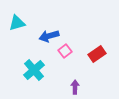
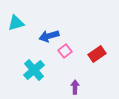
cyan triangle: moved 1 px left
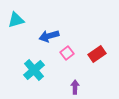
cyan triangle: moved 3 px up
pink square: moved 2 px right, 2 px down
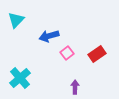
cyan triangle: rotated 30 degrees counterclockwise
cyan cross: moved 14 px left, 8 px down
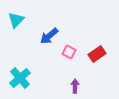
blue arrow: rotated 24 degrees counterclockwise
pink square: moved 2 px right, 1 px up; rotated 24 degrees counterclockwise
purple arrow: moved 1 px up
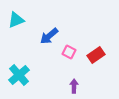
cyan triangle: rotated 24 degrees clockwise
red rectangle: moved 1 px left, 1 px down
cyan cross: moved 1 px left, 3 px up
purple arrow: moved 1 px left
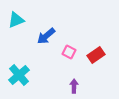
blue arrow: moved 3 px left
